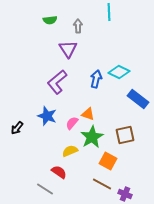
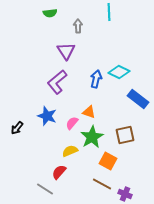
green semicircle: moved 7 px up
purple triangle: moved 2 px left, 2 px down
orange triangle: moved 1 px right, 2 px up
red semicircle: rotated 84 degrees counterclockwise
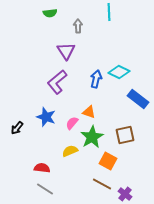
blue star: moved 1 px left, 1 px down
red semicircle: moved 17 px left, 4 px up; rotated 56 degrees clockwise
purple cross: rotated 16 degrees clockwise
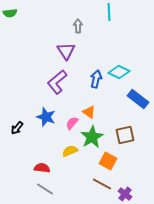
green semicircle: moved 40 px left
orange triangle: rotated 16 degrees clockwise
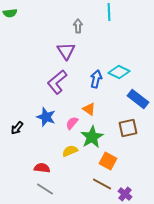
orange triangle: moved 3 px up
brown square: moved 3 px right, 7 px up
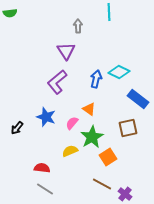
orange square: moved 4 px up; rotated 30 degrees clockwise
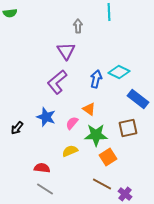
green star: moved 4 px right, 2 px up; rotated 30 degrees clockwise
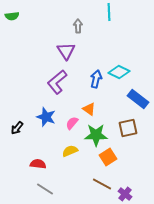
green semicircle: moved 2 px right, 3 px down
red semicircle: moved 4 px left, 4 px up
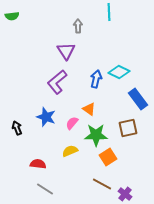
blue rectangle: rotated 15 degrees clockwise
black arrow: rotated 120 degrees clockwise
